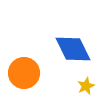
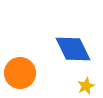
orange circle: moved 4 px left
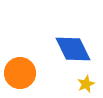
yellow star: moved 2 px up
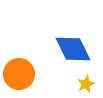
orange circle: moved 1 px left, 1 px down
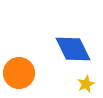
orange circle: moved 1 px up
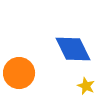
yellow star: moved 2 px down; rotated 24 degrees counterclockwise
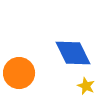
blue diamond: moved 4 px down
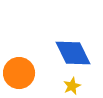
yellow star: moved 14 px left; rotated 24 degrees clockwise
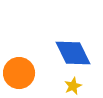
yellow star: moved 1 px right
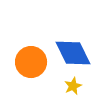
orange circle: moved 12 px right, 11 px up
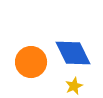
yellow star: moved 1 px right
